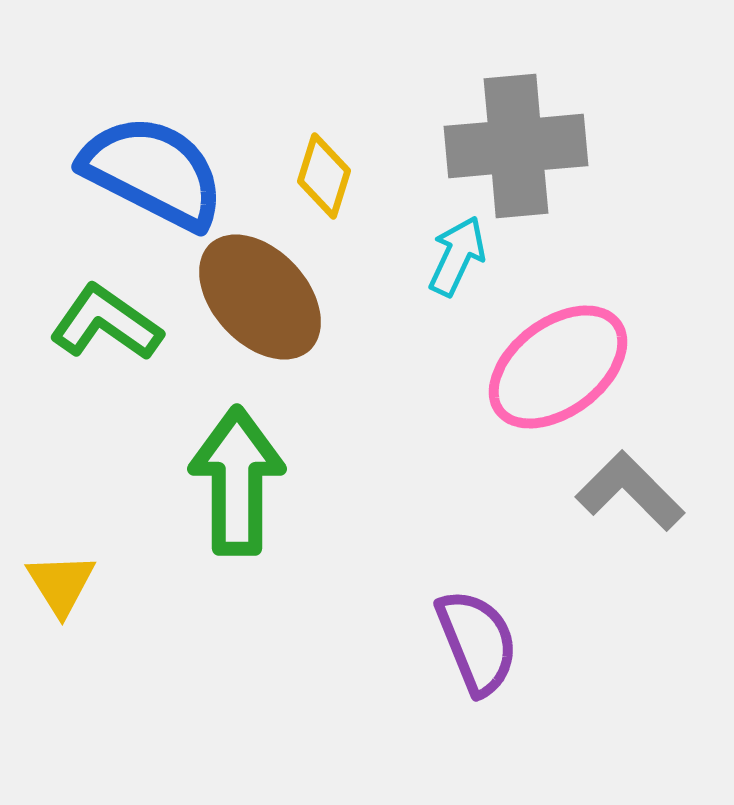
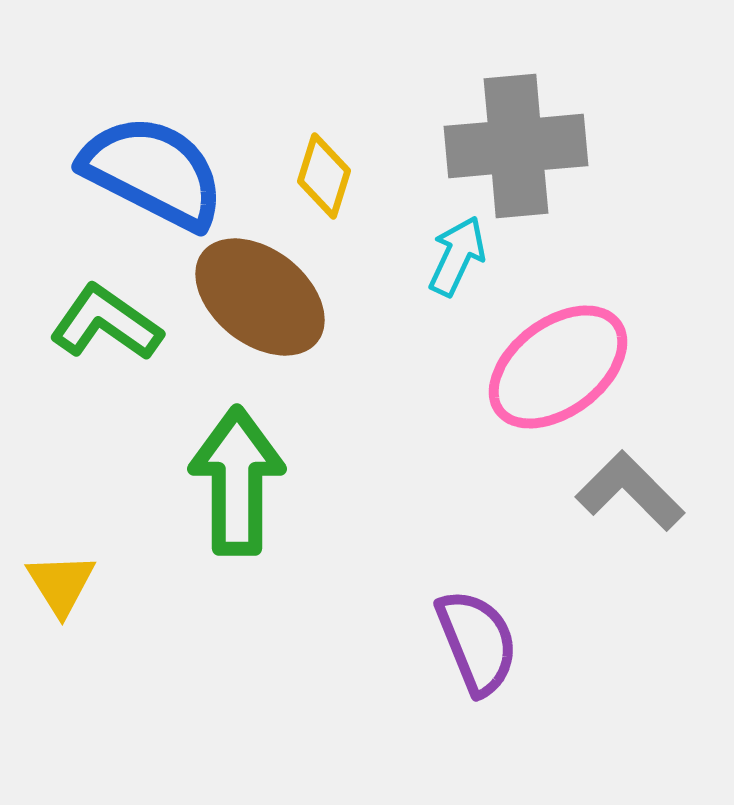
brown ellipse: rotated 9 degrees counterclockwise
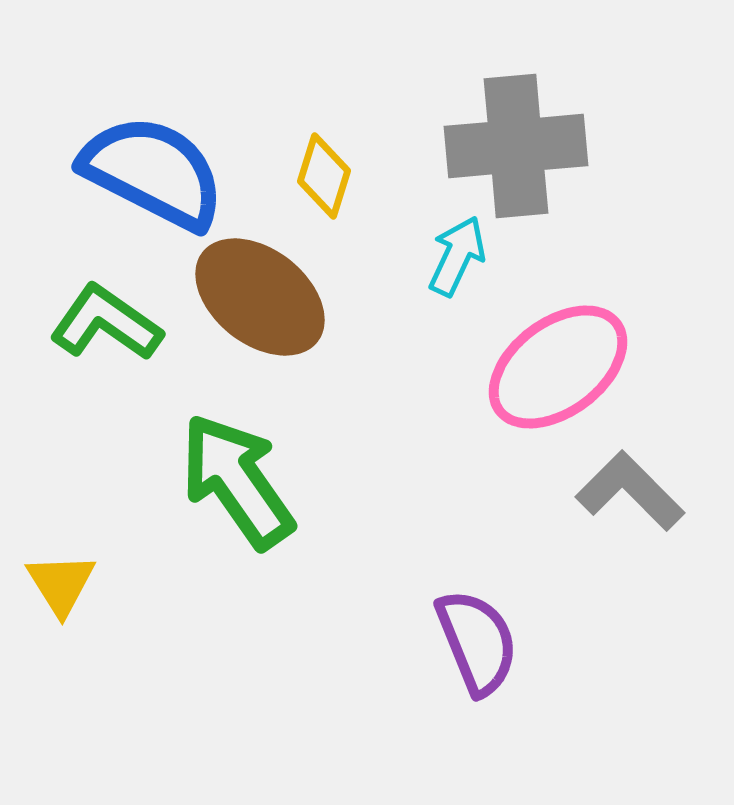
green arrow: rotated 35 degrees counterclockwise
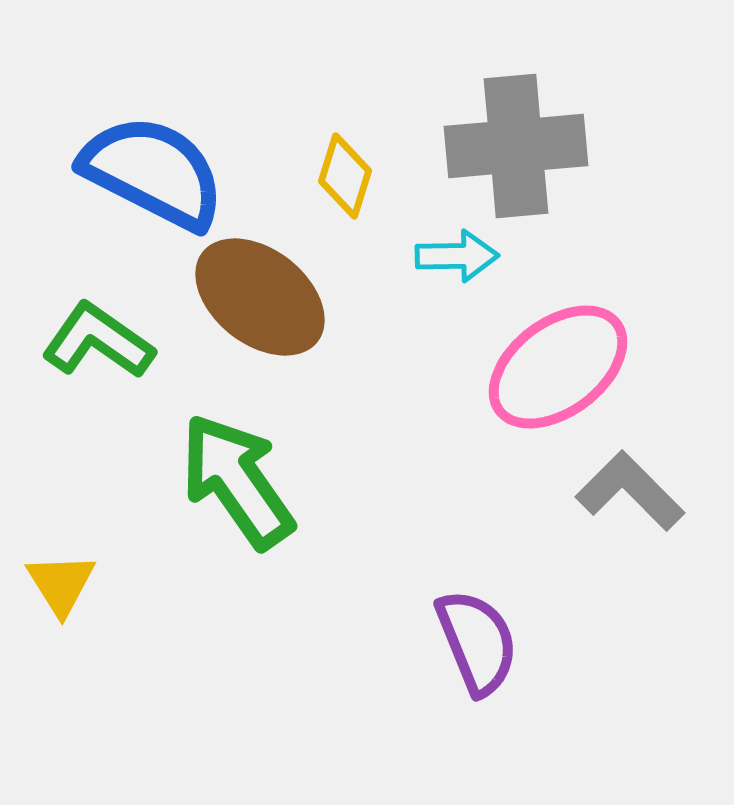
yellow diamond: moved 21 px right
cyan arrow: rotated 64 degrees clockwise
green L-shape: moved 8 px left, 18 px down
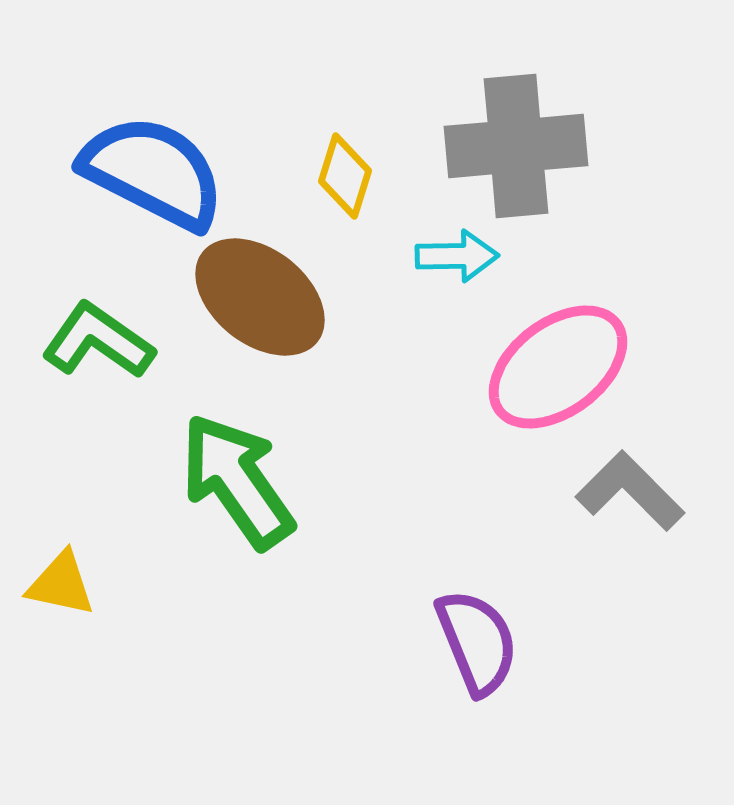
yellow triangle: rotated 46 degrees counterclockwise
